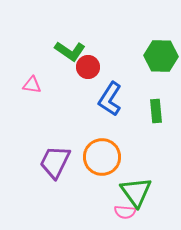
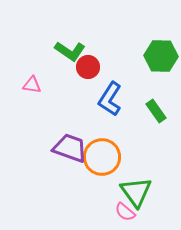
green rectangle: rotated 30 degrees counterclockwise
purple trapezoid: moved 15 px right, 14 px up; rotated 84 degrees clockwise
pink semicircle: rotated 35 degrees clockwise
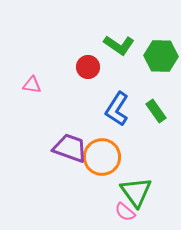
green L-shape: moved 49 px right, 6 px up
blue L-shape: moved 7 px right, 10 px down
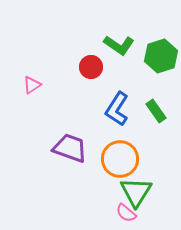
green hexagon: rotated 20 degrees counterclockwise
red circle: moved 3 px right
pink triangle: rotated 42 degrees counterclockwise
orange circle: moved 18 px right, 2 px down
green triangle: rotated 8 degrees clockwise
pink semicircle: moved 1 px right, 1 px down
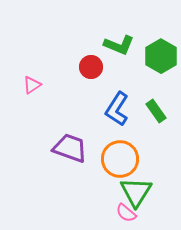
green L-shape: rotated 12 degrees counterclockwise
green hexagon: rotated 12 degrees counterclockwise
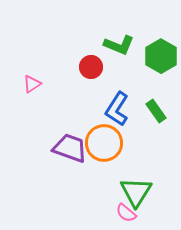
pink triangle: moved 1 px up
orange circle: moved 16 px left, 16 px up
